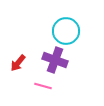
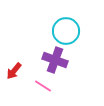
red arrow: moved 4 px left, 8 px down
pink line: rotated 18 degrees clockwise
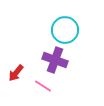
cyan circle: moved 1 px left, 1 px up
red arrow: moved 2 px right, 2 px down
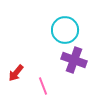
purple cross: moved 19 px right
pink line: rotated 36 degrees clockwise
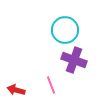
red arrow: moved 17 px down; rotated 66 degrees clockwise
pink line: moved 8 px right, 1 px up
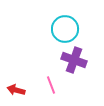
cyan circle: moved 1 px up
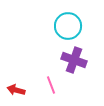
cyan circle: moved 3 px right, 3 px up
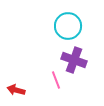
pink line: moved 5 px right, 5 px up
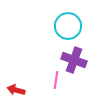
pink line: rotated 30 degrees clockwise
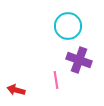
purple cross: moved 5 px right
pink line: rotated 18 degrees counterclockwise
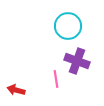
purple cross: moved 2 px left, 1 px down
pink line: moved 1 px up
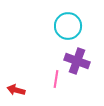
pink line: rotated 18 degrees clockwise
